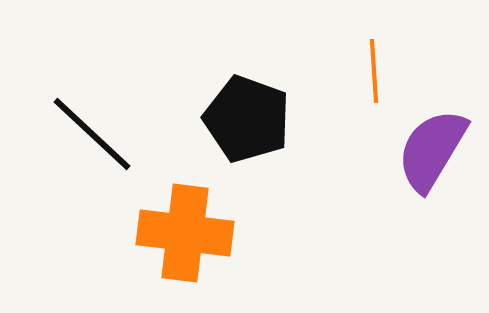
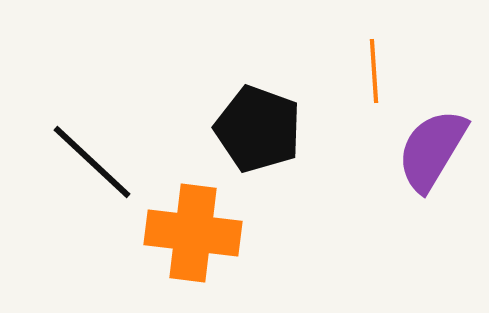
black pentagon: moved 11 px right, 10 px down
black line: moved 28 px down
orange cross: moved 8 px right
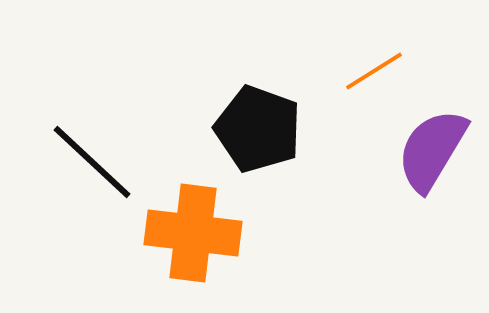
orange line: rotated 62 degrees clockwise
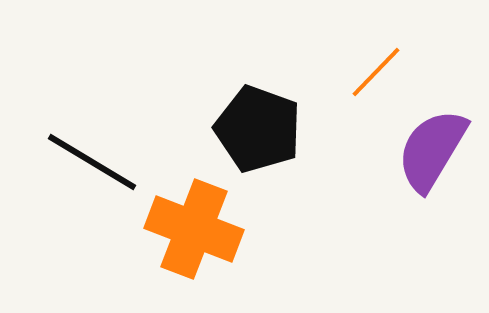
orange line: moved 2 px right, 1 px down; rotated 14 degrees counterclockwise
black line: rotated 12 degrees counterclockwise
orange cross: moved 1 px right, 4 px up; rotated 14 degrees clockwise
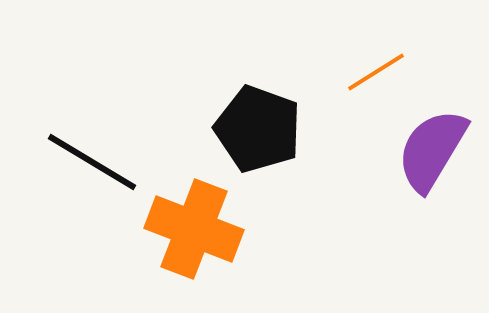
orange line: rotated 14 degrees clockwise
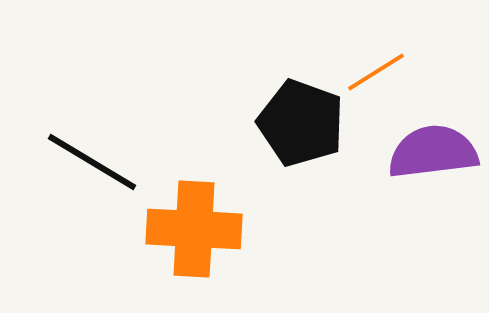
black pentagon: moved 43 px right, 6 px up
purple semicircle: moved 1 px right, 2 px down; rotated 52 degrees clockwise
orange cross: rotated 18 degrees counterclockwise
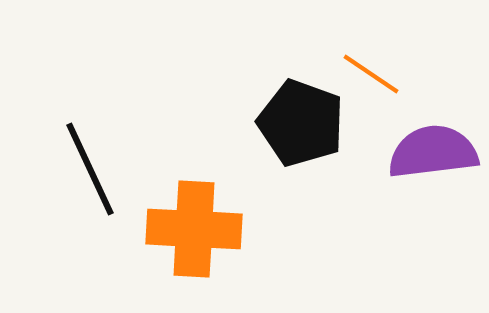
orange line: moved 5 px left, 2 px down; rotated 66 degrees clockwise
black line: moved 2 px left, 7 px down; rotated 34 degrees clockwise
